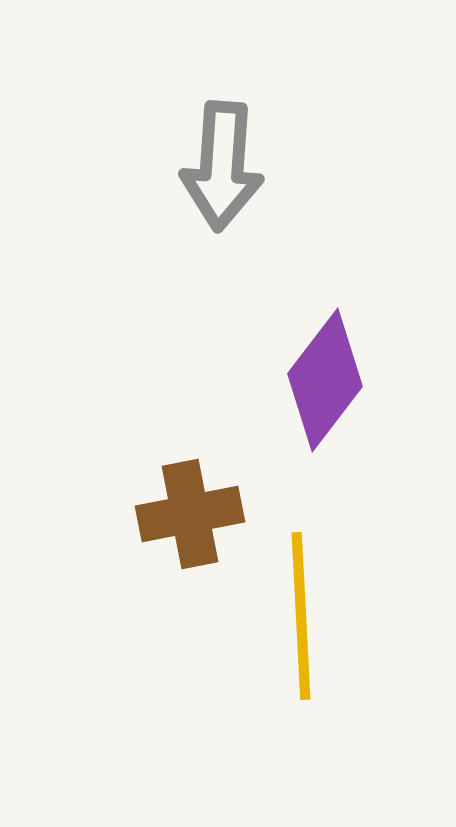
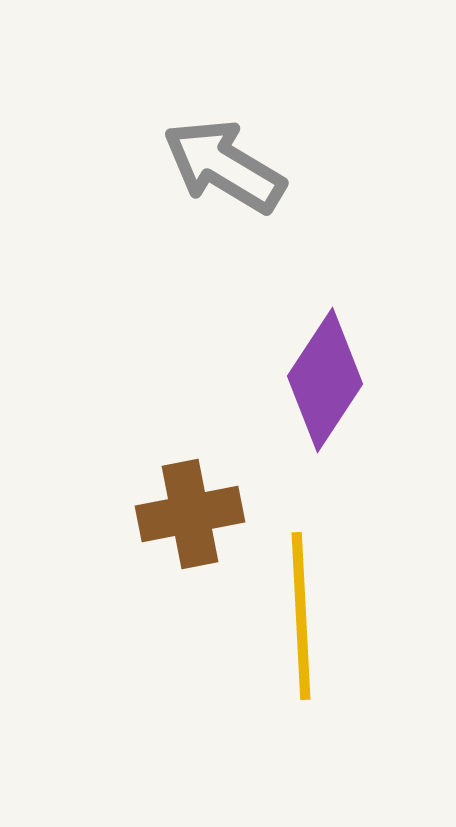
gray arrow: moved 2 px right; rotated 117 degrees clockwise
purple diamond: rotated 4 degrees counterclockwise
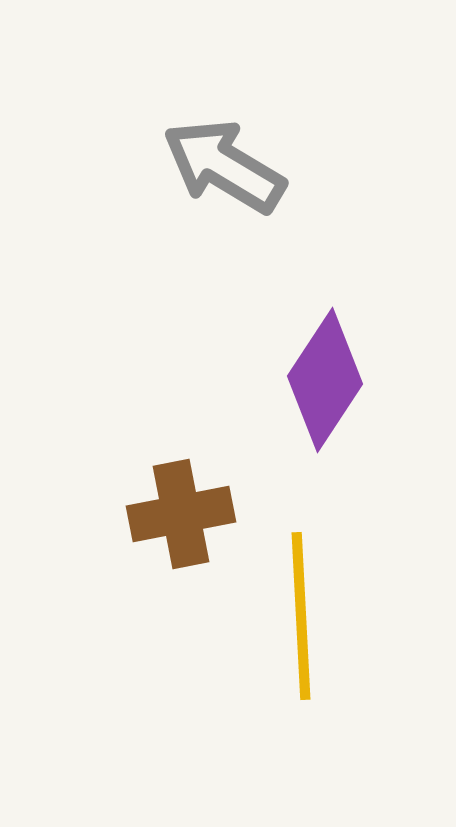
brown cross: moved 9 px left
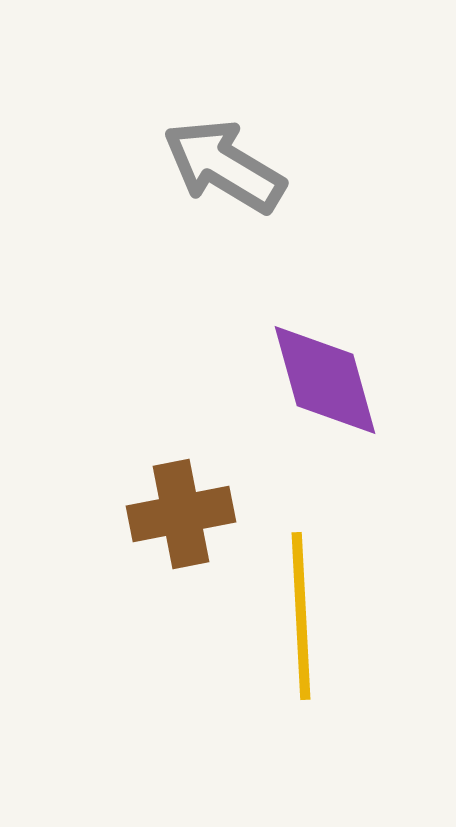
purple diamond: rotated 49 degrees counterclockwise
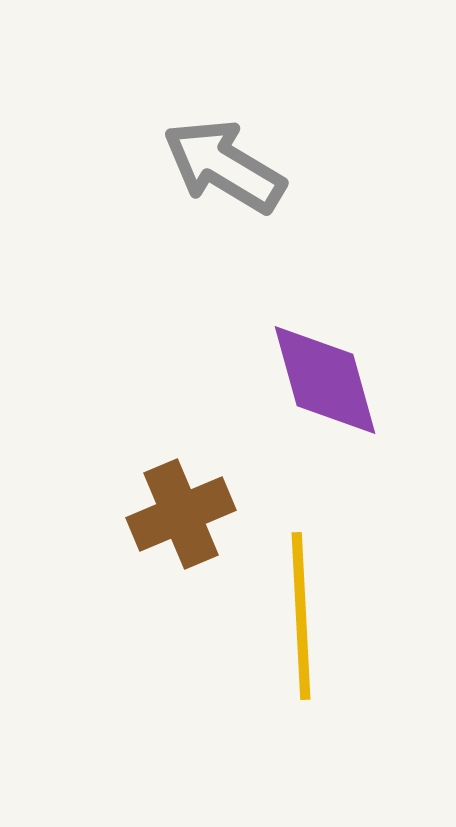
brown cross: rotated 12 degrees counterclockwise
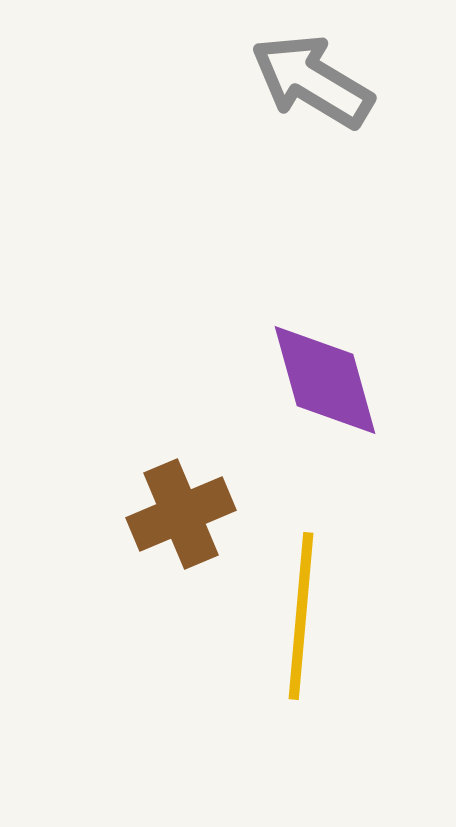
gray arrow: moved 88 px right, 85 px up
yellow line: rotated 8 degrees clockwise
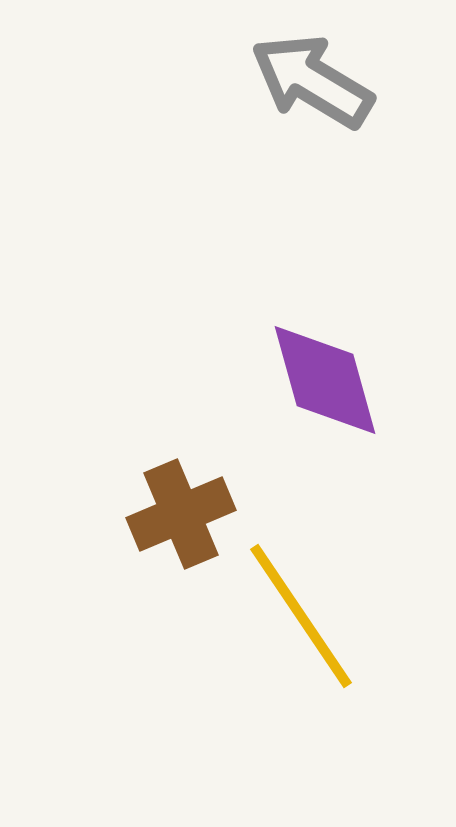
yellow line: rotated 39 degrees counterclockwise
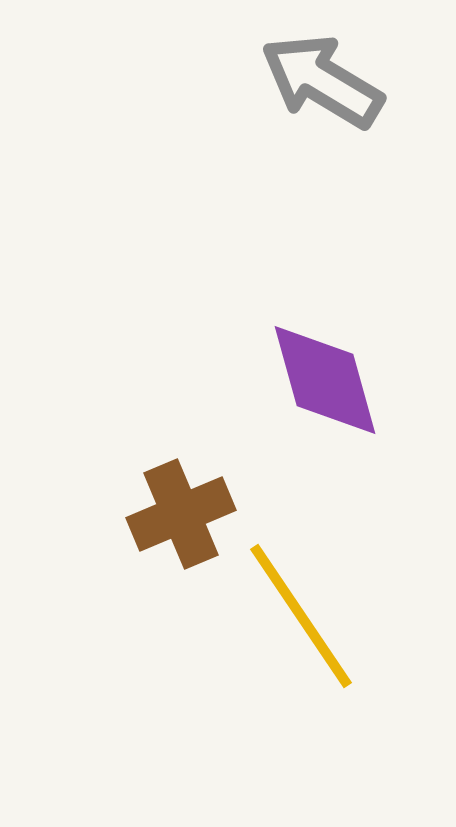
gray arrow: moved 10 px right
